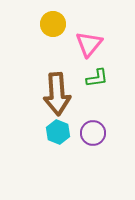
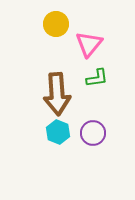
yellow circle: moved 3 px right
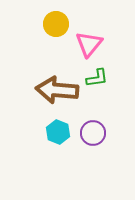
brown arrow: moved 4 px up; rotated 99 degrees clockwise
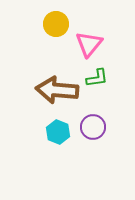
purple circle: moved 6 px up
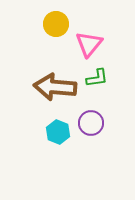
brown arrow: moved 2 px left, 3 px up
purple circle: moved 2 px left, 4 px up
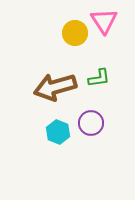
yellow circle: moved 19 px right, 9 px down
pink triangle: moved 15 px right, 23 px up; rotated 12 degrees counterclockwise
green L-shape: moved 2 px right
brown arrow: rotated 21 degrees counterclockwise
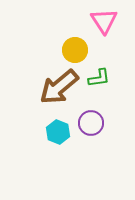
yellow circle: moved 17 px down
brown arrow: moved 4 px right; rotated 24 degrees counterclockwise
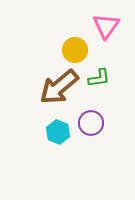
pink triangle: moved 2 px right, 5 px down; rotated 8 degrees clockwise
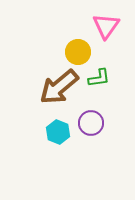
yellow circle: moved 3 px right, 2 px down
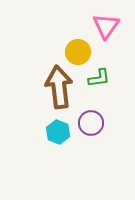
brown arrow: rotated 123 degrees clockwise
